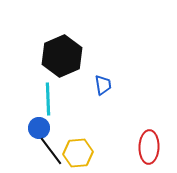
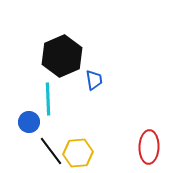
blue trapezoid: moved 9 px left, 5 px up
blue circle: moved 10 px left, 6 px up
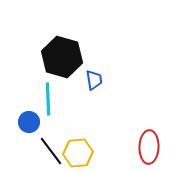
black hexagon: moved 1 px down; rotated 21 degrees counterclockwise
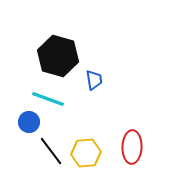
black hexagon: moved 4 px left, 1 px up
cyan line: rotated 68 degrees counterclockwise
red ellipse: moved 17 px left
yellow hexagon: moved 8 px right
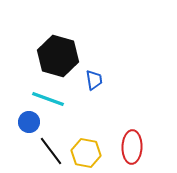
yellow hexagon: rotated 16 degrees clockwise
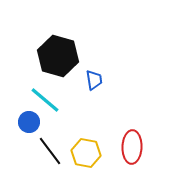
cyan line: moved 3 px left, 1 px down; rotated 20 degrees clockwise
black line: moved 1 px left
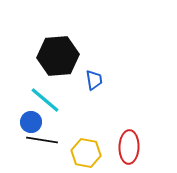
black hexagon: rotated 21 degrees counterclockwise
blue circle: moved 2 px right
red ellipse: moved 3 px left
black line: moved 8 px left, 11 px up; rotated 44 degrees counterclockwise
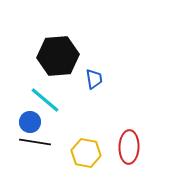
blue trapezoid: moved 1 px up
blue circle: moved 1 px left
black line: moved 7 px left, 2 px down
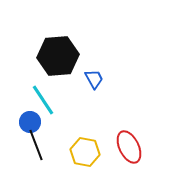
blue trapezoid: rotated 20 degrees counterclockwise
cyan line: moved 2 px left; rotated 16 degrees clockwise
black line: moved 1 px right, 3 px down; rotated 60 degrees clockwise
red ellipse: rotated 28 degrees counterclockwise
yellow hexagon: moved 1 px left, 1 px up
